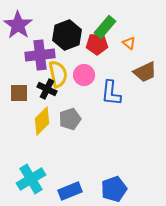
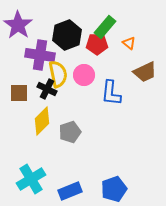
purple cross: rotated 16 degrees clockwise
gray pentagon: moved 13 px down
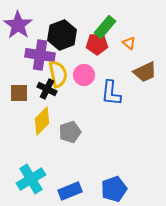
black hexagon: moved 5 px left
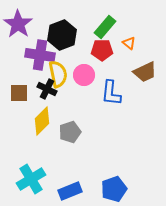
purple star: moved 1 px up
red pentagon: moved 5 px right, 6 px down
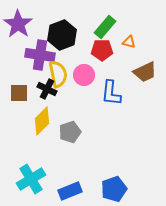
orange triangle: moved 1 px up; rotated 24 degrees counterclockwise
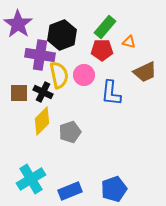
yellow semicircle: moved 1 px right, 1 px down
black cross: moved 4 px left, 3 px down
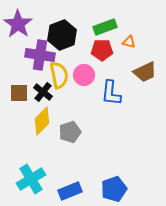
green rectangle: rotated 30 degrees clockwise
black cross: rotated 12 degrees clockwise
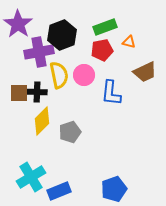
red pentagon: rotated 10 degrees counterclockwise
purple cross: moved 1 px left, 3 px up; rotated 20 degrees counterclockwise
black cross: moved 6 px left; rotated 36 degrees counterclockwise
cyan cross: moved 2 px up
blue rectangle: moved 11 px left
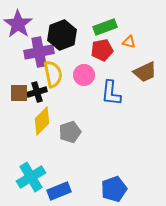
yellow semicircle: moved 6 px left, 1 px up
black cross: rotated 18 degrees counterclockwise
